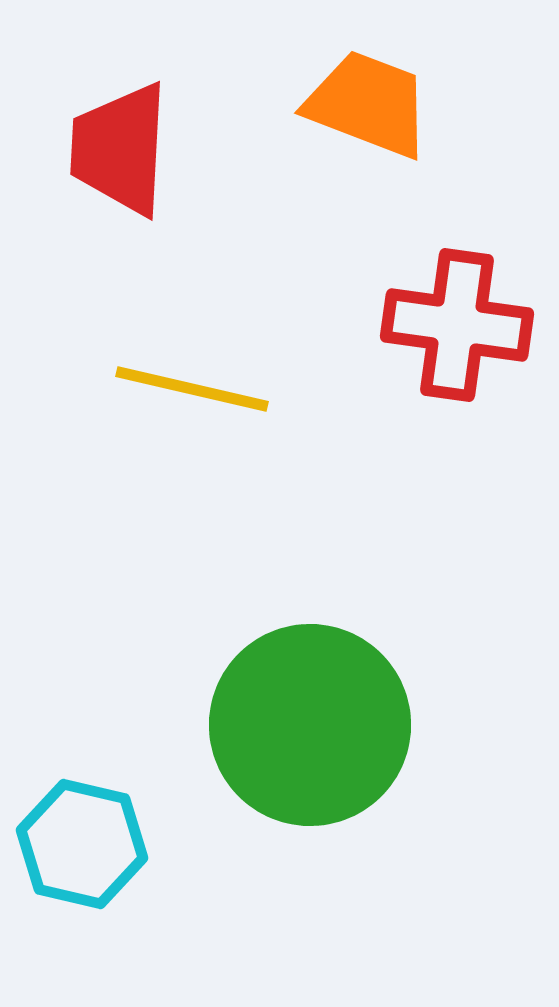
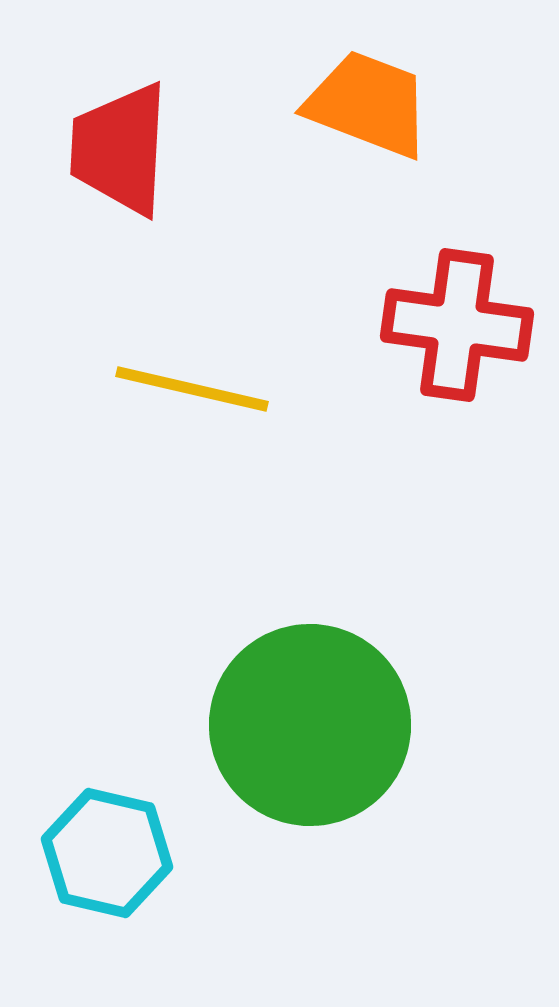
cyan hexagon: moved 25 px right, 9 px down
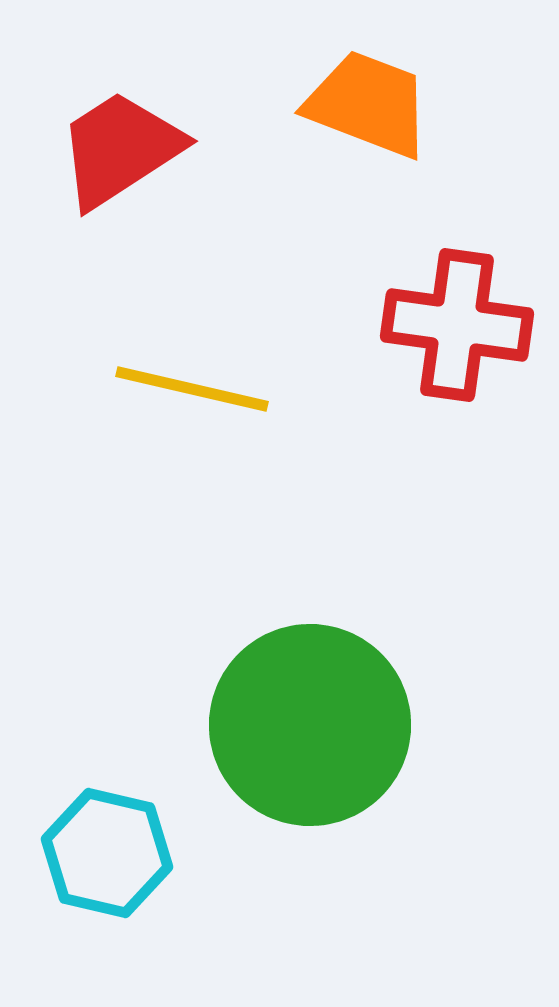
red trapezoid: rotated 54 degrees clockwise
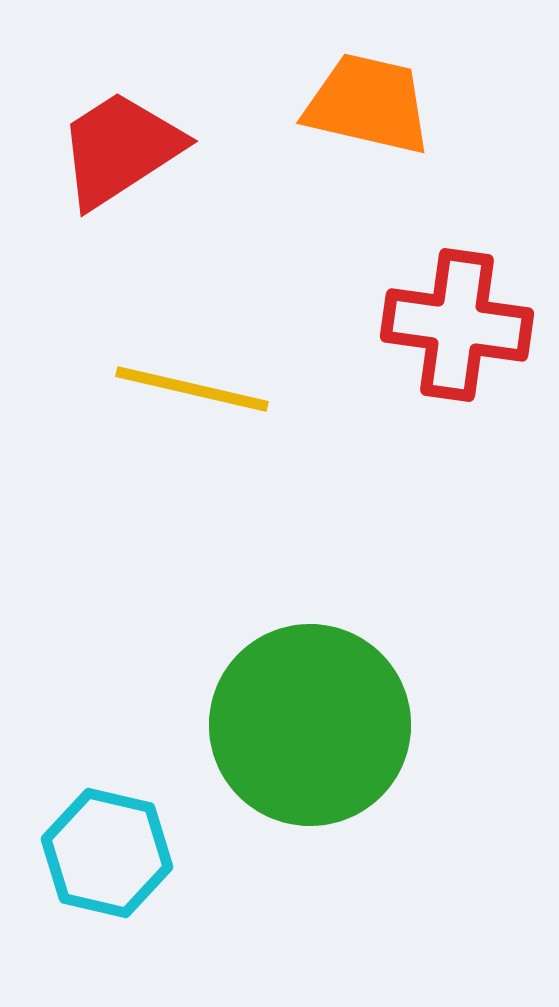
orange trapezoid: rotated 8 degrees counterclockwise
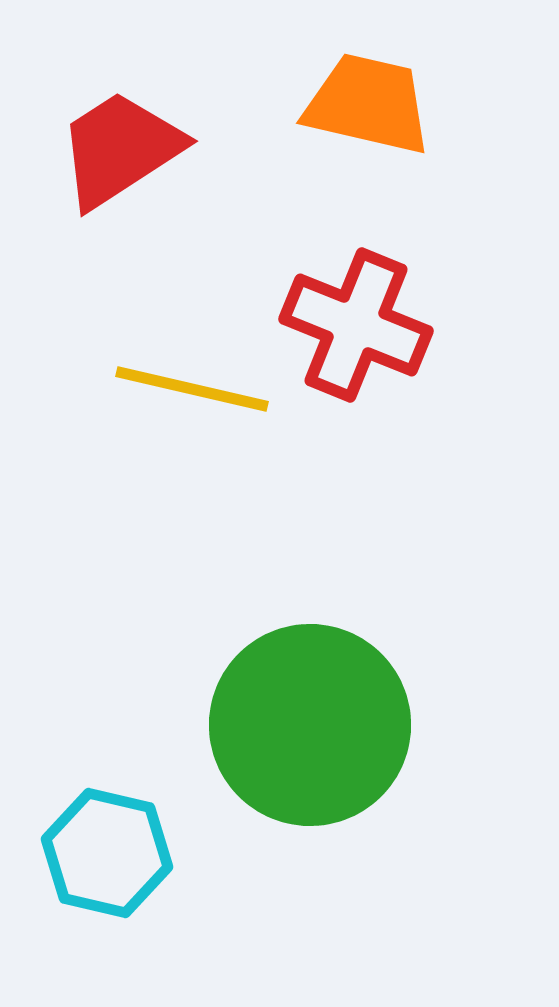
red cross: moved 101 px left; rotated 14 degrees clockwise
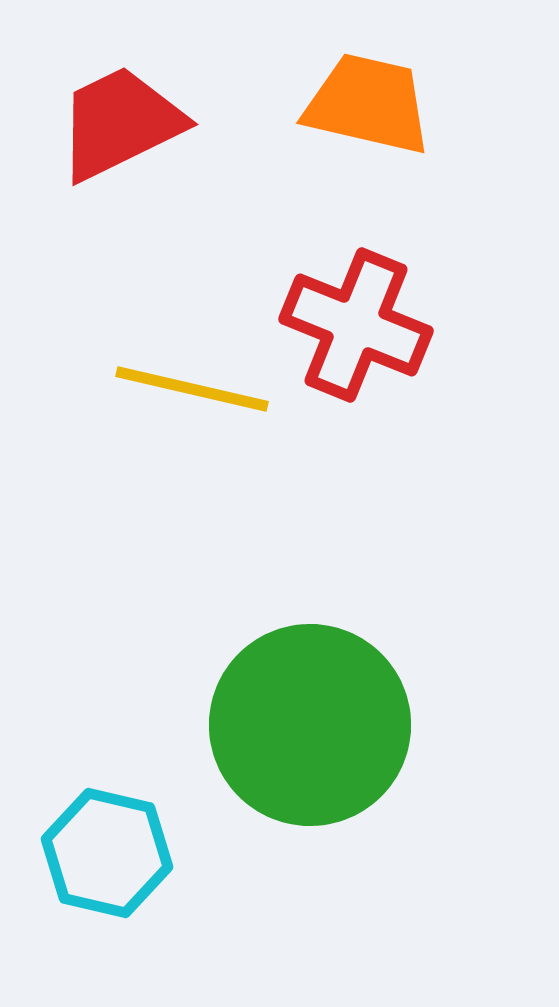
red trapezoid: moved 26 px up; rotated 7 degrees clockwise
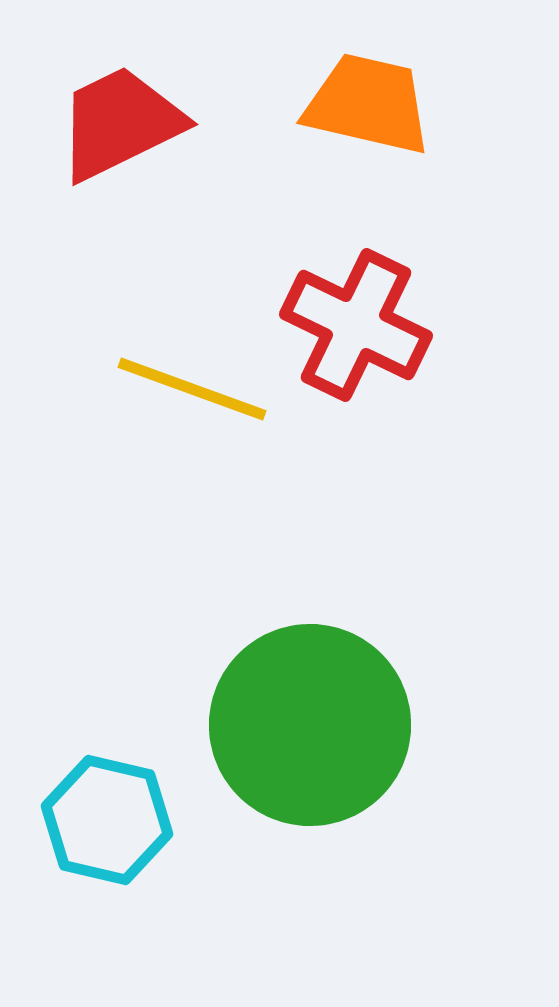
red cross: rotated 4 degrees clockwise
yellow line: rotated 7 degrees clockwise
cyan hexagon: moved 33 px up
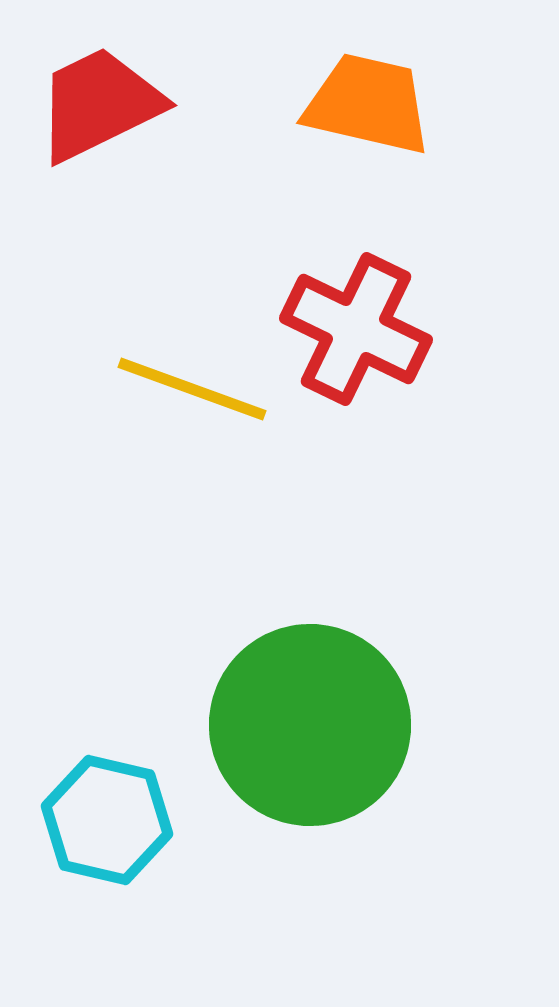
red trapezoid: moved 21 px left, 19 px up
red cross: moved 4 px down
